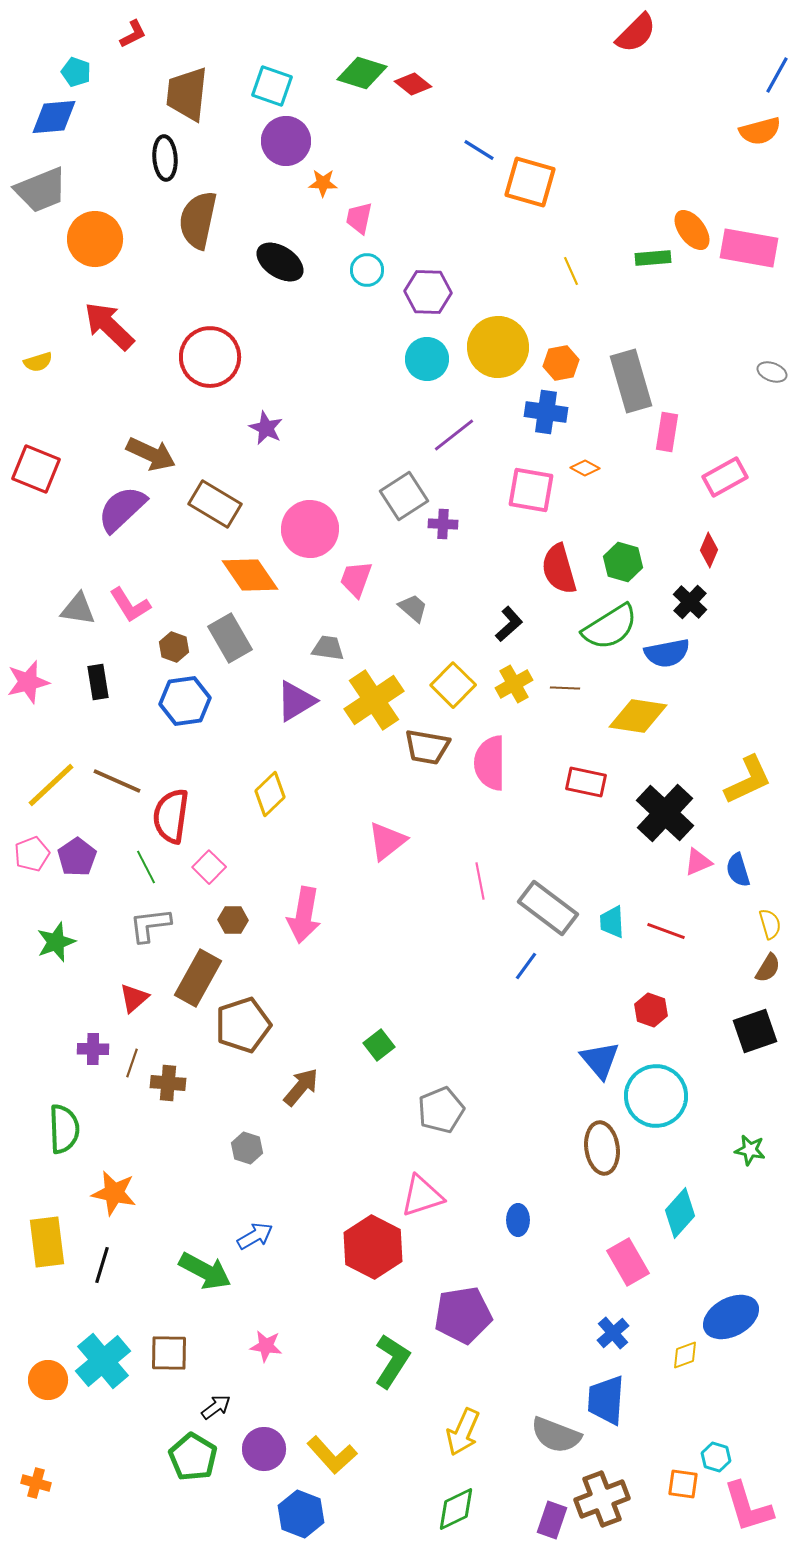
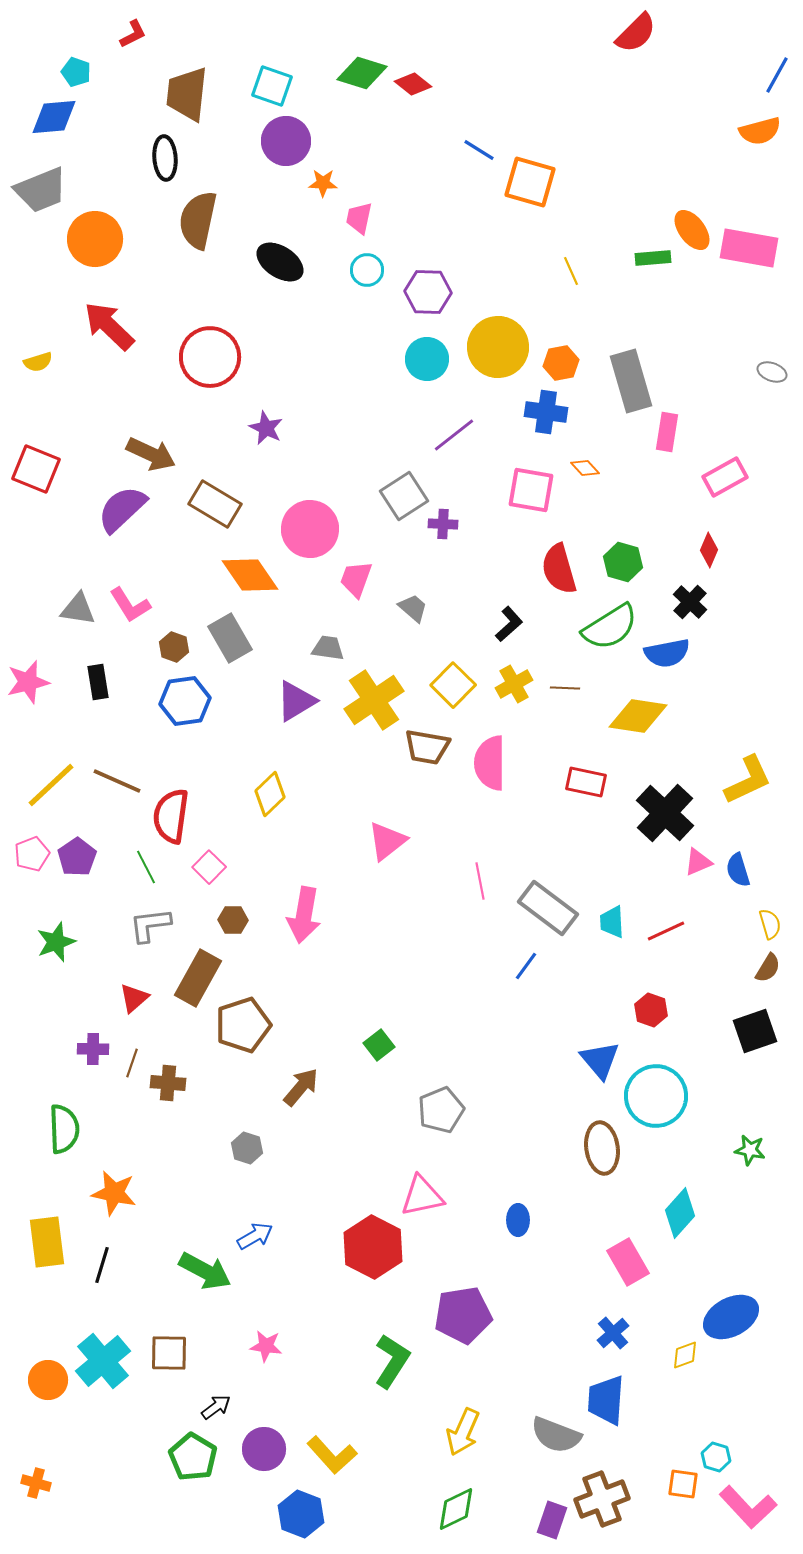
orange diamond at (585, 468): rotated 20 degrees clockwise
red line at (666, 931): rotated 45 degrees counterclockwise
pink triangle at (422, 1196): rotated 6 degrees clockwise
pink L-shape at (748, 1507): rotated 26 degrees counterclockwise
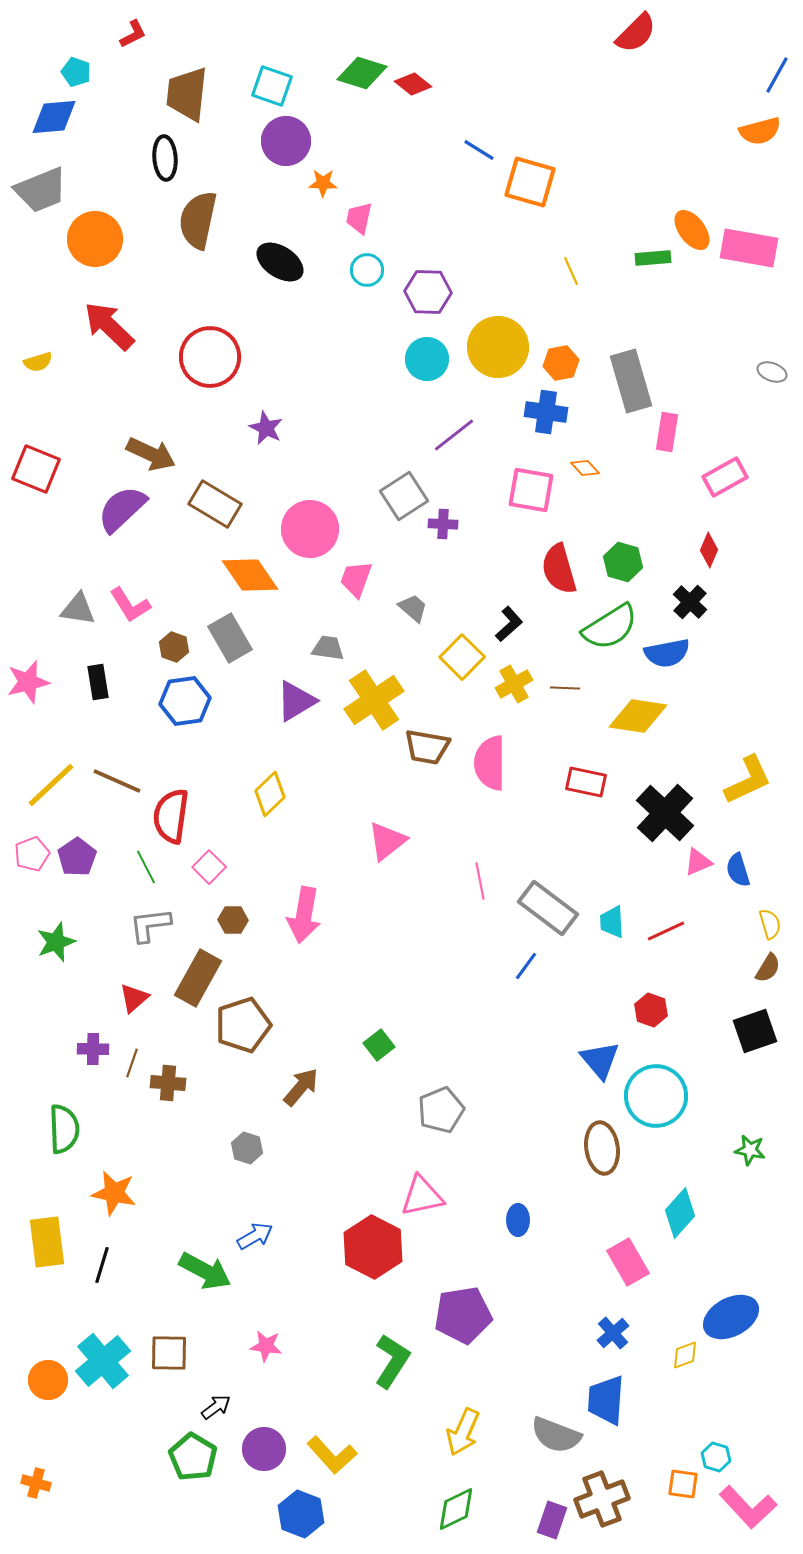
yellow square at (453, 685): moved 9 px right, 28 px up
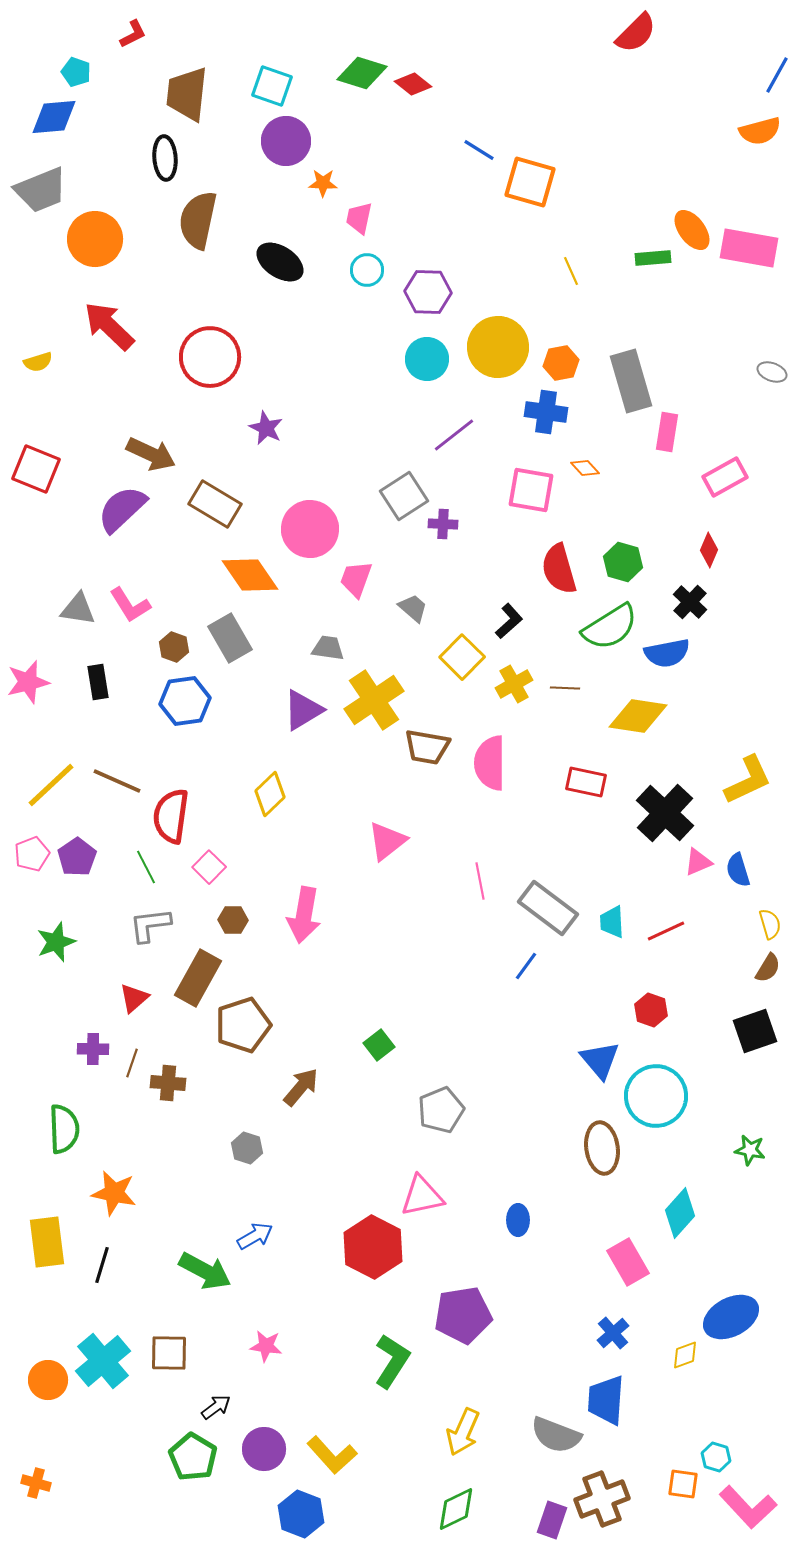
black L-shape at (509, 624): moved 3 px up
purple triangle at (296, 701): moved 7 px right, 9 px down
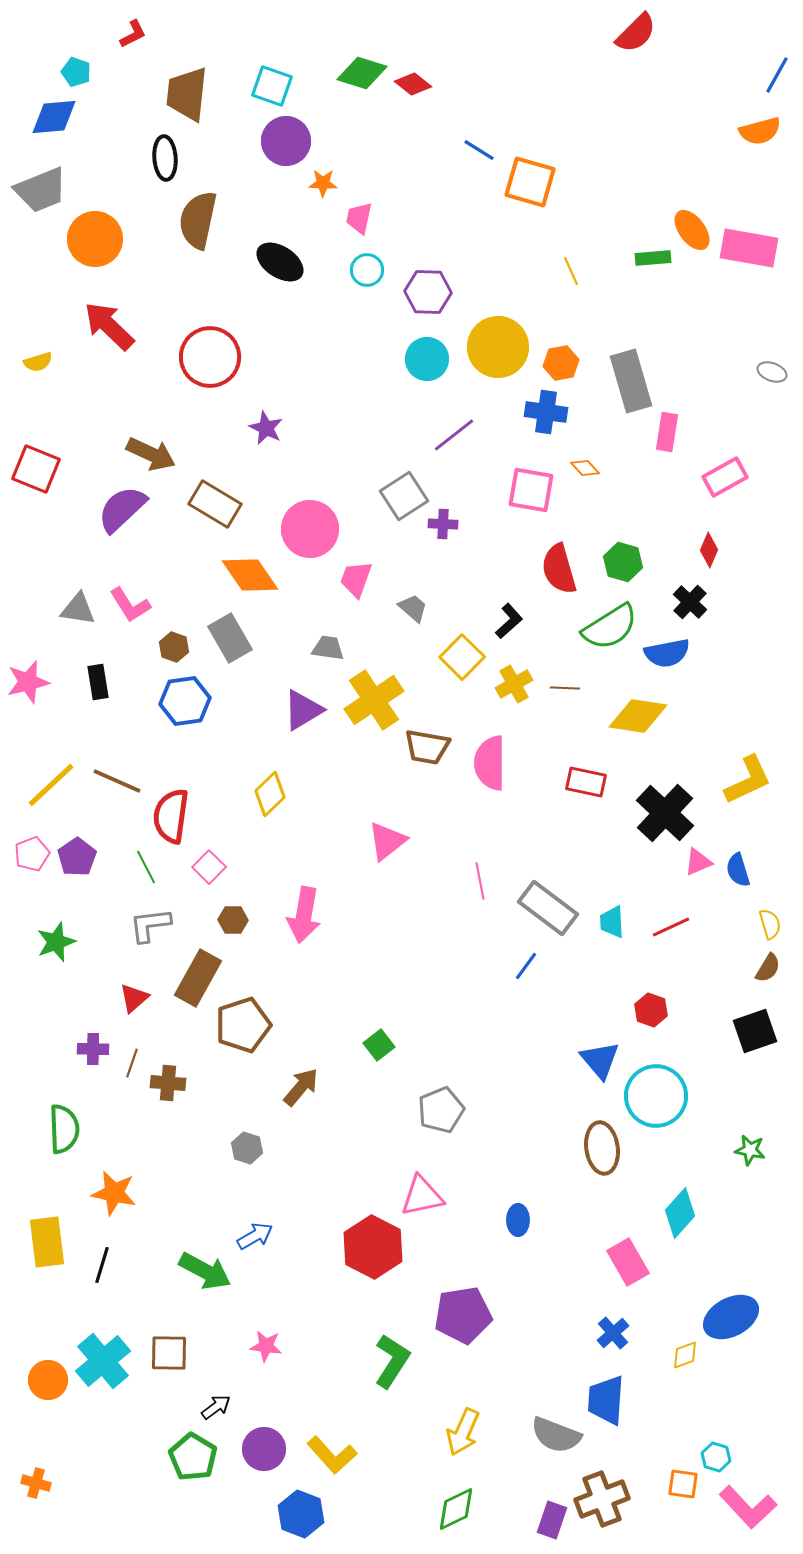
red line at (666, 931): moved 5 px right, 4 px up
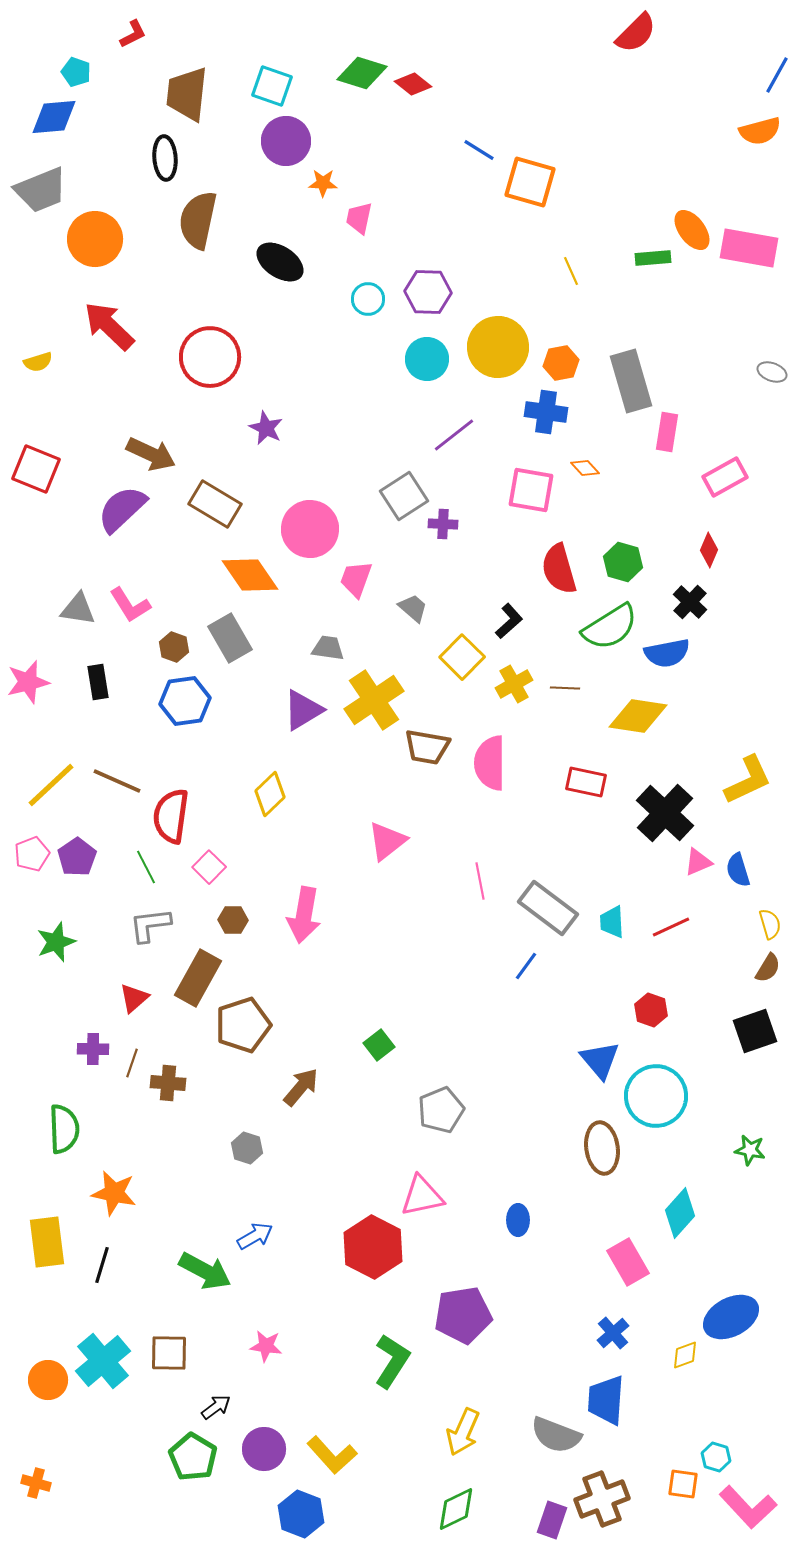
cyan circle at (367, 270): moved 1 px right, 29 px down
